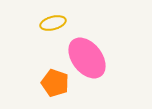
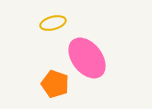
orange pentagon: moved 1 px down
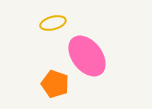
pink ellipse: moved 2 px up
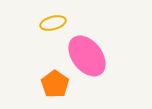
orange pentagon: rotated 16 degrees clockwise
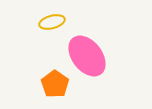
yellow ellipse: moved 1 px left, 1 px up
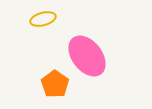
yellow ellipse: moved 9 px left, 3 px up
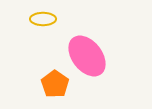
yellow ellipse: rotated 15 degrees clockwise
